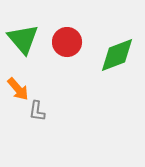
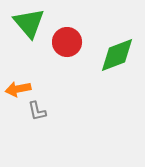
green triangle: moved 6 px right, 16 px up
orange arrow: rotated 120 degrees clockwise
gray L-shape: rotated 20 degrees counterclockwise
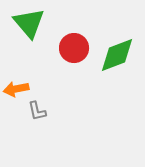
red circle: moved 7 px right, 6 px down
orange arrow: moved 2 px left
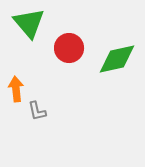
red circle: moved 5 px left
green diamond: moved 4 px down; rotated 9 degrees clockwise
orange arrow: rotated 95 degrees clockwise
